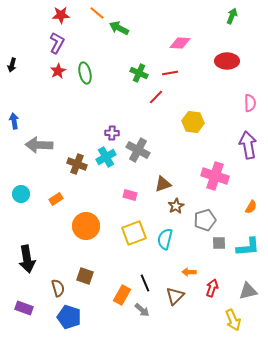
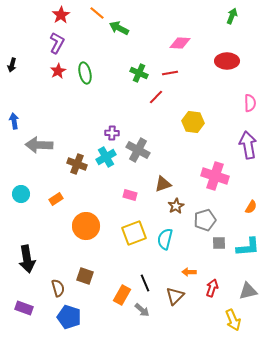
red star at (61, 15): rotated 30 degrees counterclockwise
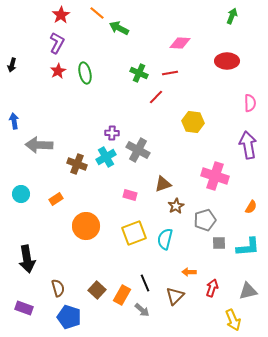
brown square at (85, 276): moved 12 px right, 14 px down; rotated 24 degrees clockwise
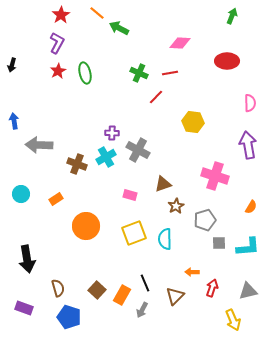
cyan semicircle at (165, 239): rotated 15 degrees counterclockwise
orange arrow at (189, 272): moved 3 px right
gray arrow at (142, 310): rotated 77 degrees clockwise
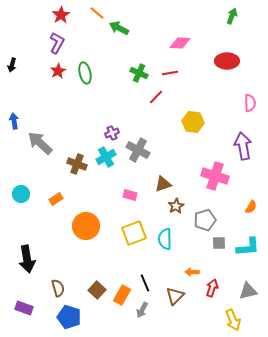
purple cross at (112, 133): rotated 24 degrees counterclockwise
gray arrow at (39, 145): moved 1 px right, 2 px up; rotated 40 degrees clockwise
purple arrow at (248, 145): moved 5 px left, 1 px down
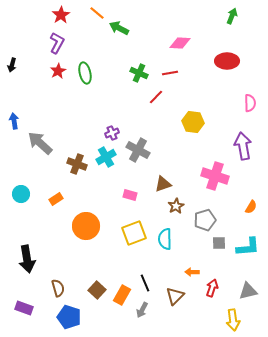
yellow arrow at (233, 320): rotated 15 degrees clockwise
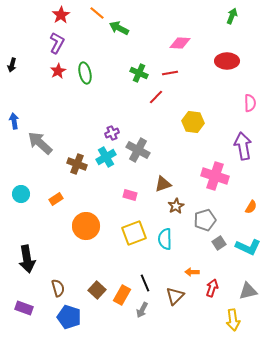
gray square at (219, 243): rotated 32 degrees counterclockwise
cyan L-shape at (248, 247): rotated 30 degrees clockwise
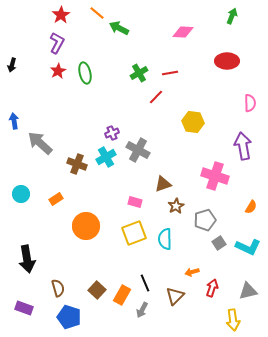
pink diamond at (180, 43): moved 3 px right, 11 px up
green cross at (139, 73): rotated 36 degrees clockwise
pink rectangle at (130, 195): moved 5 px right, 7 px down
orange arrow at (192, 272): rotated 16 degrees counterclockwise
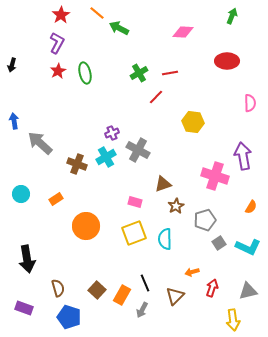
purple arrow at (243, 146): moved 10 px down
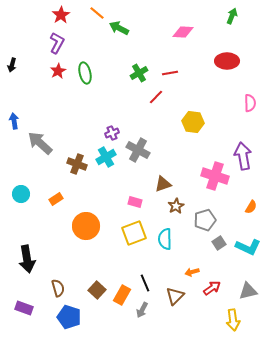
red arrow at (212, 288): rotated 36 degrees clockwise
